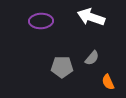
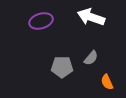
purple ellipse: rotated 15 degrees counterclockwise
gray semicircle: moved 1 px left
orange semicircle: moved 1 px left
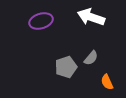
gray pentagon: moved 4 px right; rotated 20 degrees counterclockwise
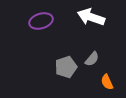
gray semicircle: moved 1 px right, 1 px down
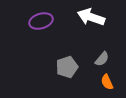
gray semicircle: moved 10 px right
gray pentagon: moved 1 px right
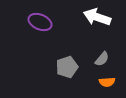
white arrow: moved 6 px right
purple ellipse: moved 1 px left, 1 px down; rotated 40 degrees clockwise
orange semicircle: rotated 70 degrees counterclockwise
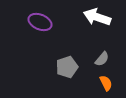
orange semicircle: moved 1 px left, 1 px down; rotated 112 degrees counterclockwise
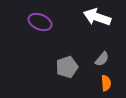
orange semicircle: rotated 21 degrees clockwise
